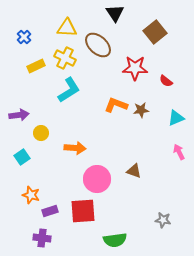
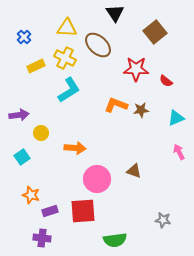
red star: moved 1 px right, 1 px down
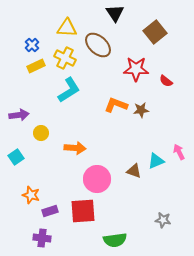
blue cross: moved 8 px right, 8 px down
cyan triangle: moved 20 px left, 43 px down
cyan square: moved 6 px left
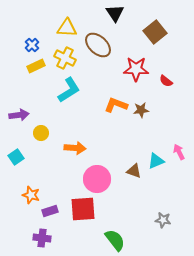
red square: moved 2 px up
green semicircle: rotated 120 degrees counterclockwise
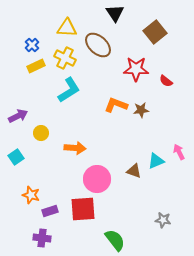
purple arrow: moved 1 px left, 1 px down; rotated 18 degrees counterclockwise
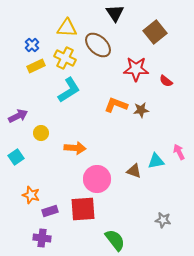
cyan triangle: rotated 12 degrees clockwise
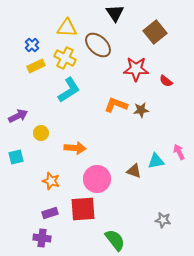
cyan square: rotated 21 degrees clockwise
orange star: moved 20 px right, 14 px up
purple rectangle: moved 2 px down
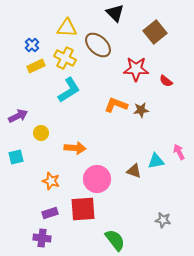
black triangle: rotated 12 degrees counterclockwise
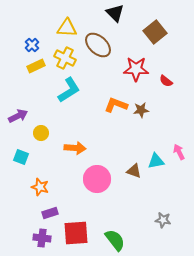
cyan square: moved 5 px right; rotated 35 degrees clockwise
orange star: moved 11 px left, 6 px down
red square: moved 7 px left, 24 px down
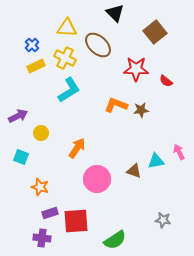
orange arrow: moved 2 px right; rotated 60 degrees counterclockwise
red square: moved 12 px up
green semicircle: rotated 95 degrees clockwise
